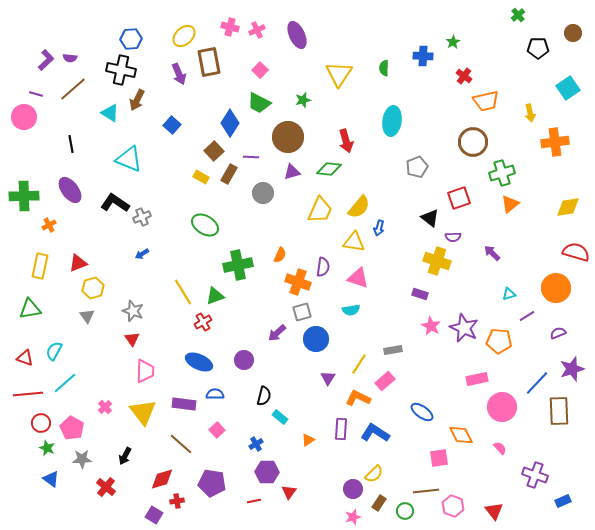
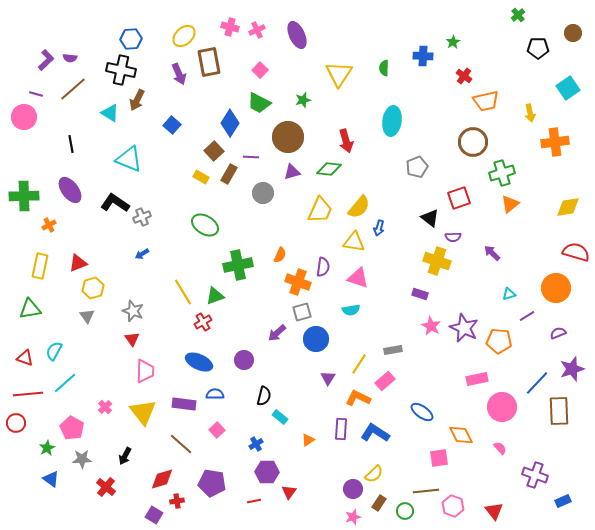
red circle at (41, 423): moved 25 px left
green star at (47, 448): rotated 21 degrees clockwise
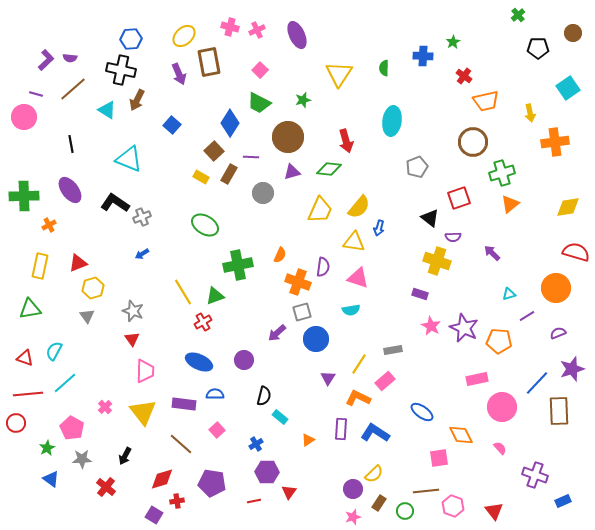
cyan triangle at (110, 113): moved 3 px left, 3 px up
